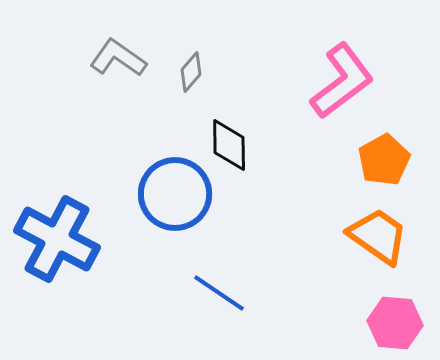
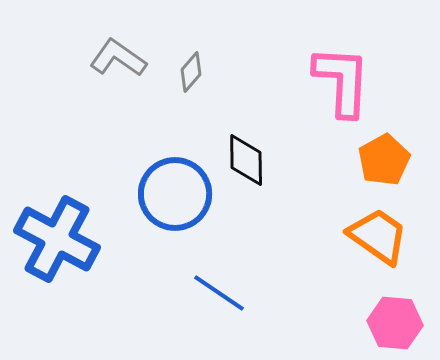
pink L-shape: rotated 50 degrees counterclockwise
black diamond: moved 17 px right, 15 px down
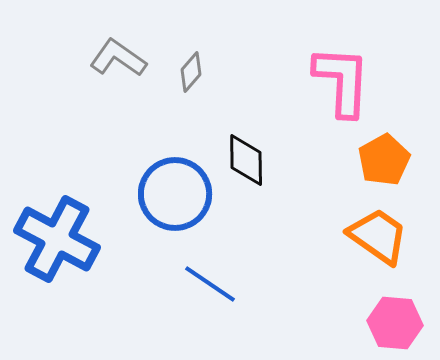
blue line: moved 9 px left, 9 px up
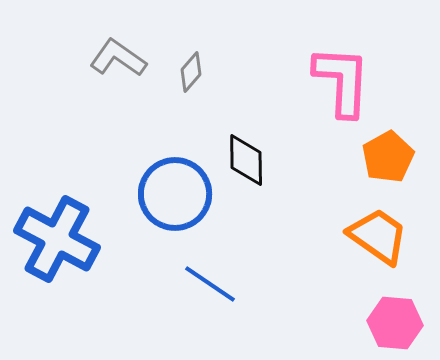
orange pentagon: moved 4 px right, 3 px up
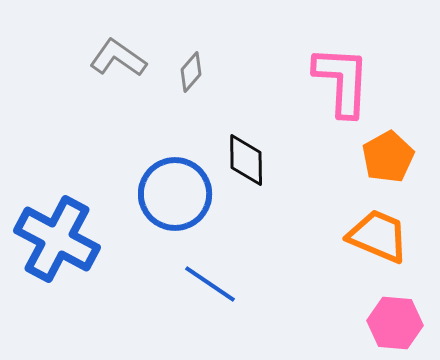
orange trapezoid: rotated 12 degrees counterclockwise
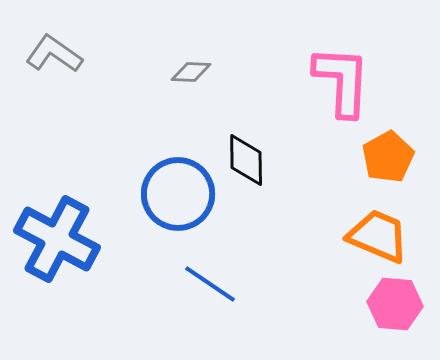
gray L-shape: moved 64 px left, 4 px up
gray diamond: rotated 51 degrees clockwise
blue circle: moved 3 px right
pink hexagon: moved 19 px up
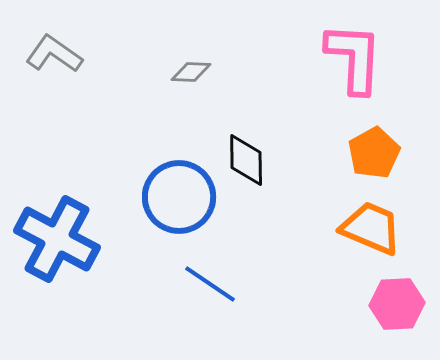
pink L-shape: moved 12 px right, 23 px up
orange pentagon: moved 14 px left, 4 px up
blue circle: moved 1 px right, 3 px down
orange trapezoid: moved 7 px left, 8 px up
pink hexagon: moved 2 px right; rotated 8 degrees counterclockwise
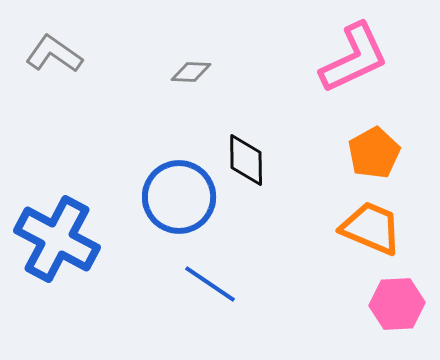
pink L-shape: rotated 62 degrees clockwise
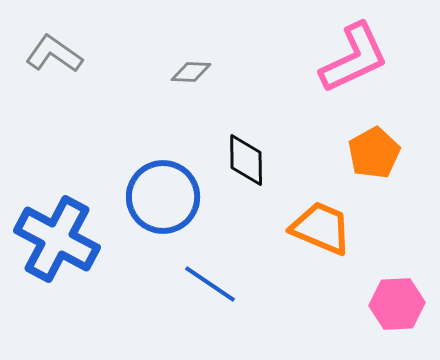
blue circle: moved 16 px left
orange trapezoid: moved 50 px left
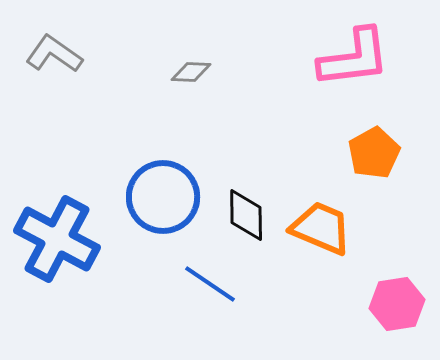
pink L-shape: rotated 18 degrees clockwise
black diamond: moved 55 px down
pink hexagon: rotated 6 degrees counterclockwise
